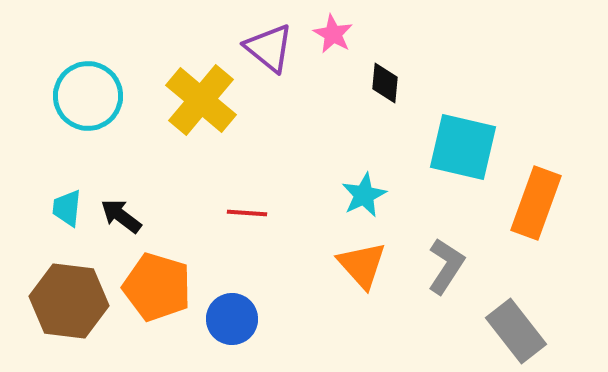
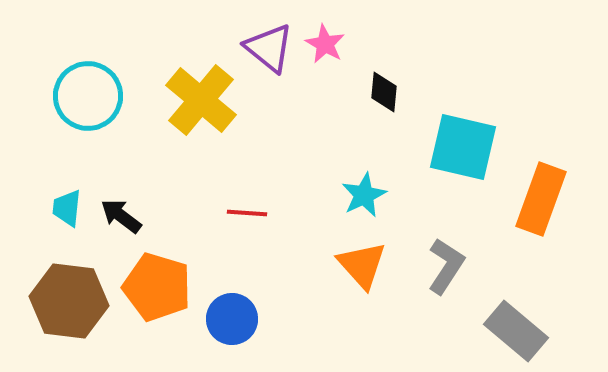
pink star: moved 8 px left, 10 px down
black diamond: moved 1 px left, 9 px down
orange rectangle: moved 5 px right, 4 px up
gray rectangle: rotated 12 degrees counterclockwise
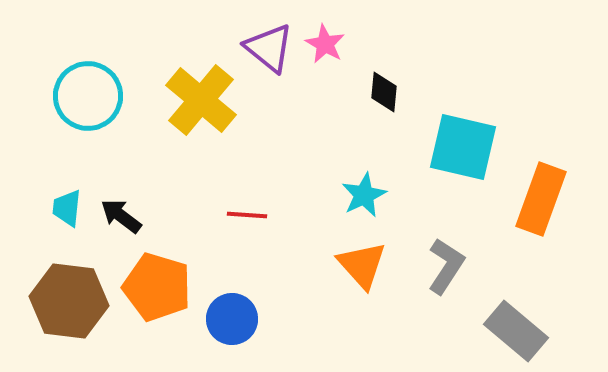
red line: moved 2 px down
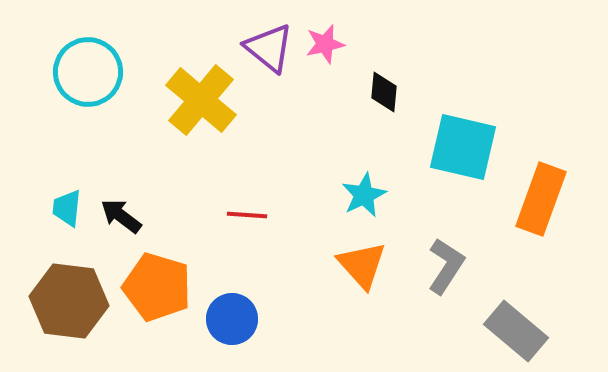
pink star: rotated 30 degrees clockwise
cyan circle: moved 24 px up
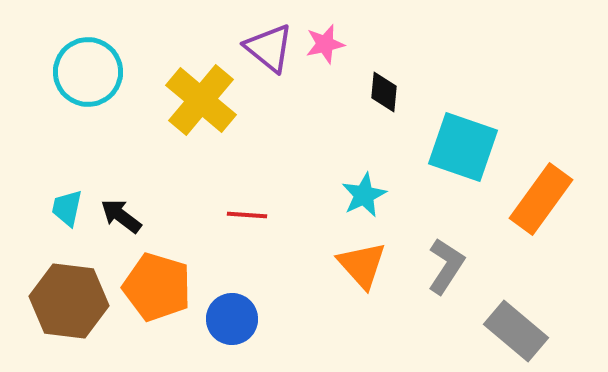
cyan square: rotated 6 degrees clockwise
orange rectangle: rotated 16 degrees clockwise
cyan trapezoid: rotated 6 degrees clockwise
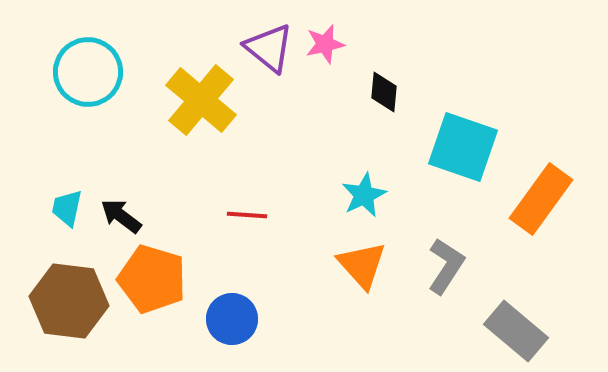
orange pentagon: moved 5 px left, 8 px up
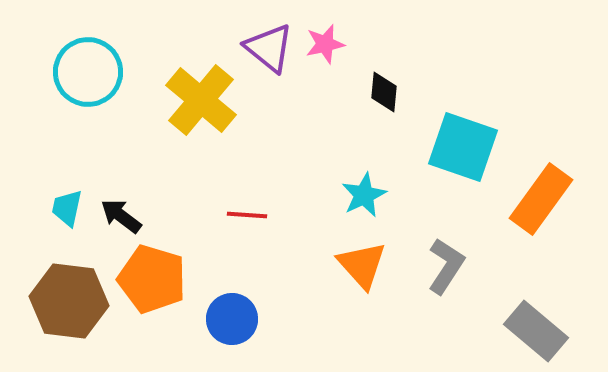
gray rectangle: moved 20 px right
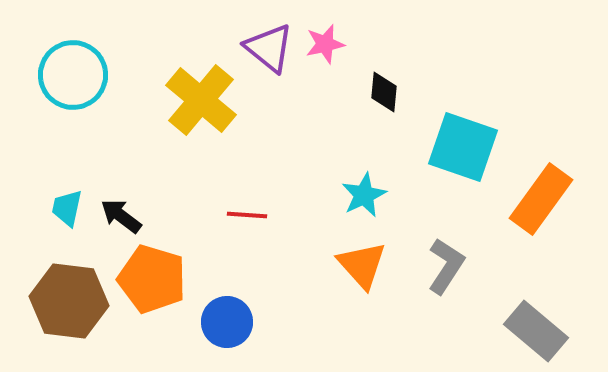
cyan circle: moved 15 px left, 3 px down
blue circle: moved 5 px left, 3 px down
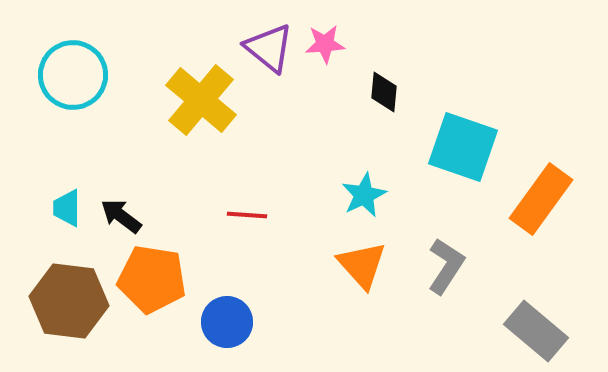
pink star: rotated 9 degrees clockwise
cyan trapezoid: rotated 12 degrees counterclockwise
orange pentagon: rotated 8 degrees counterclockwise
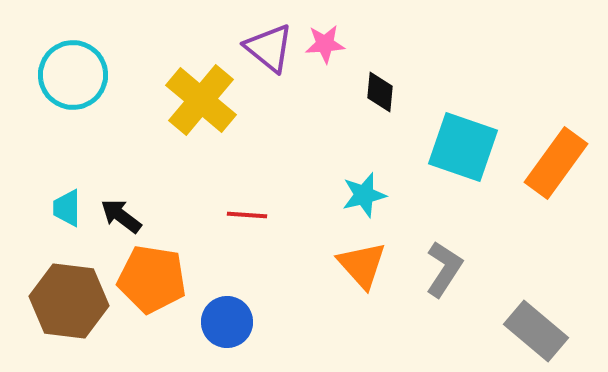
black diamond: moved 4 px left
cyan star: rotated 12 degrees clockwise
orange rectangle: moved 15 px right, 36 px up
gray L-shape: moved 2 px left, 3 px down
